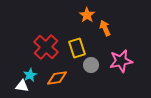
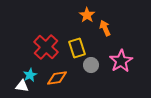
pink star: rotated 20 degrees counterclockwise
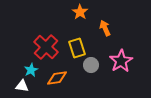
orange star: moved 7 px left, 3 px up
cyan star: moved 1 px right, 5 px up
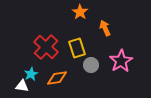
cyan star: moved 4 px down
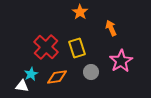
orange arrow: moved 6 px right
gray circle: moved 7 px down
orange diamond: moved 1 px up
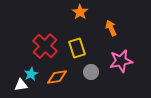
red cross: moved 1 px left, 1 px up
pink star: rotated 20 degrees clockwise
white triangle: moved 1 px left, 1 px up; rotated 16 degrees counterclockwise
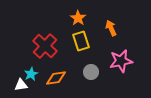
orange star: moved 2 px left, 6 px down
yellow rectangle: moved 4 px right, 7 px up
orange diamond: moved 1 px left, 1 px down
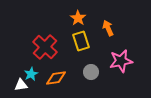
orange arrow: moved 3 px left
red cross: moved 1 px down
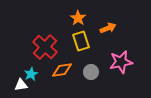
orange arrow: rotated 91 degrees clockwise
pink star: moved 1 px down
orange diamond: moved 6 px right, 8 px up
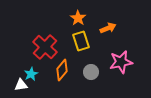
orange diamond: rotated 40 degrees counterclockwise
